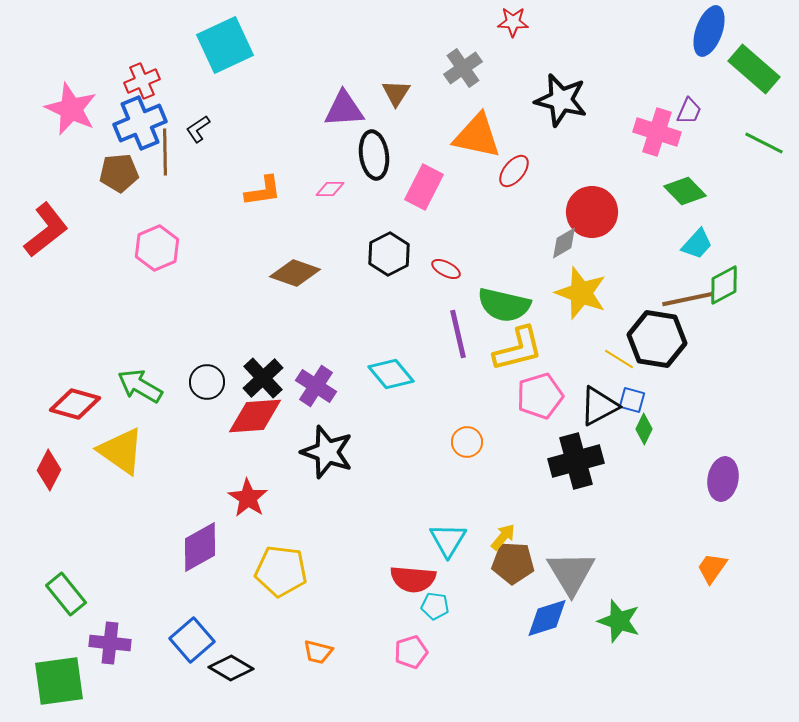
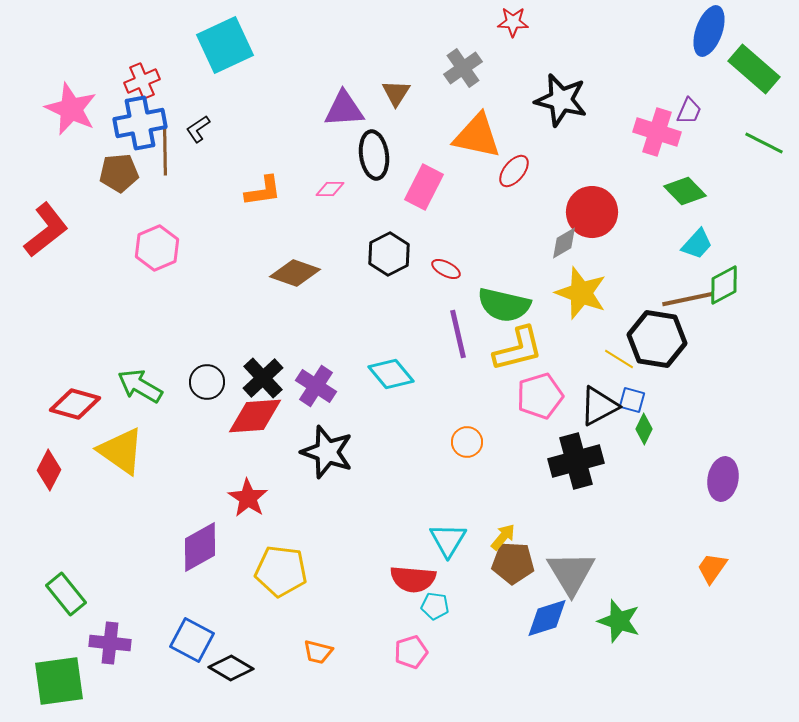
blue cross at (140, 123): rotated 12 degrees clockwise
blue square at (192, 640): rotated 21 degrees counterclockwise
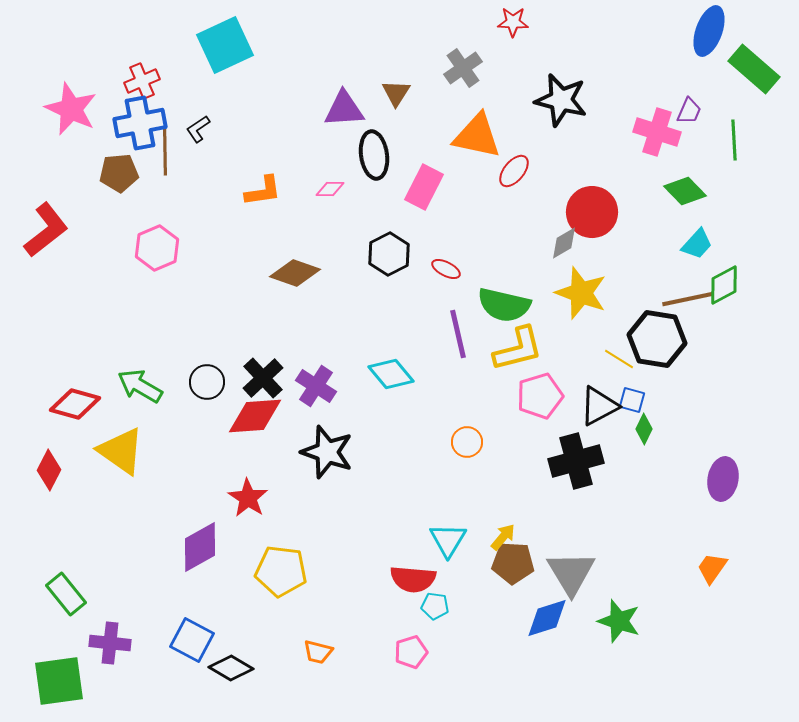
green line at (764, 143): moved 30 px left, 3 px up; rotated 60 degrees clockwise
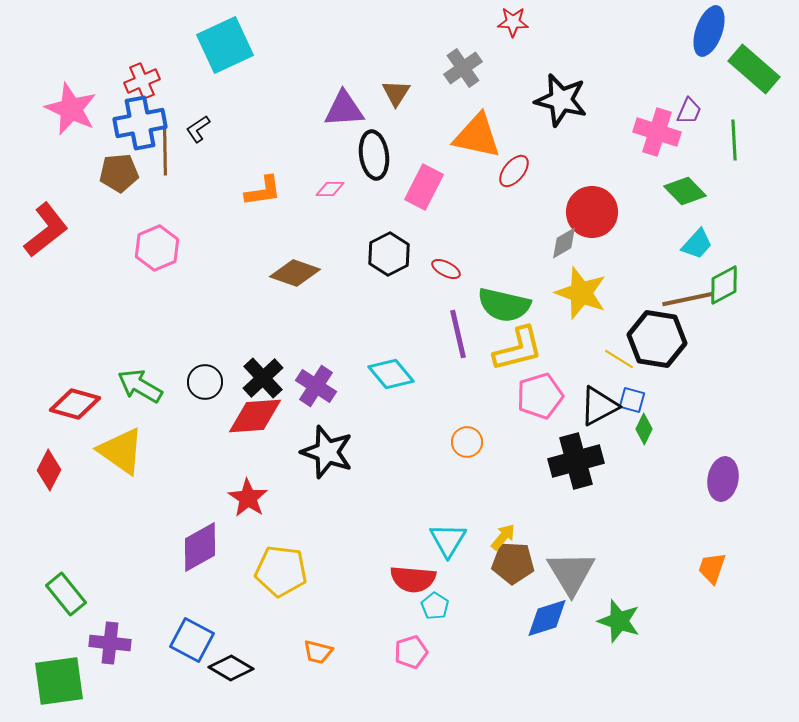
black circle at (207, 382): moved 2 px left
orange trapezoid at (712, 568): rotated 16 degrees counterclockwise
cyan pentagon at (435, 606): rotated 24 degrees clockwise
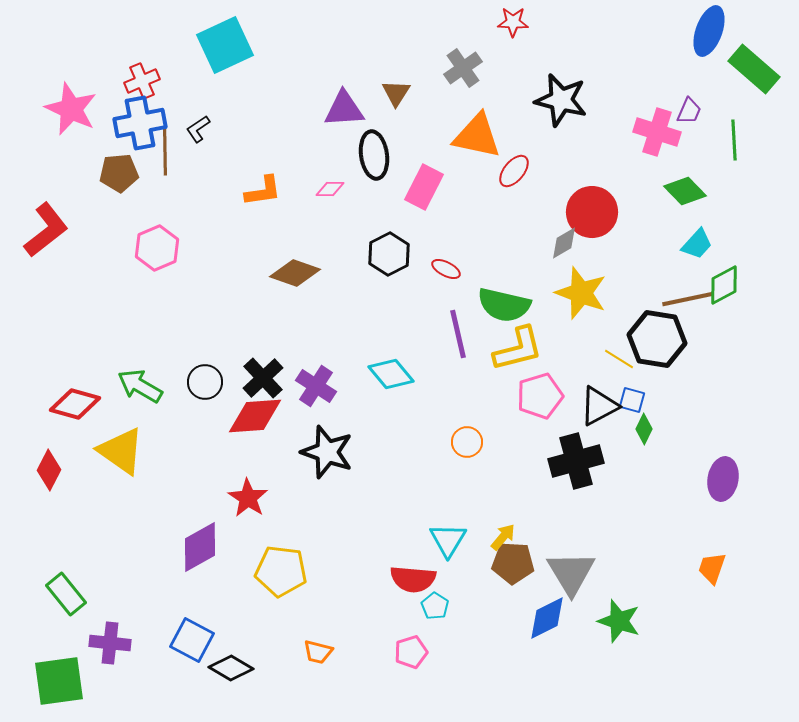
blue diamond at (547, 618): rotated 9 degrees counterclockwise
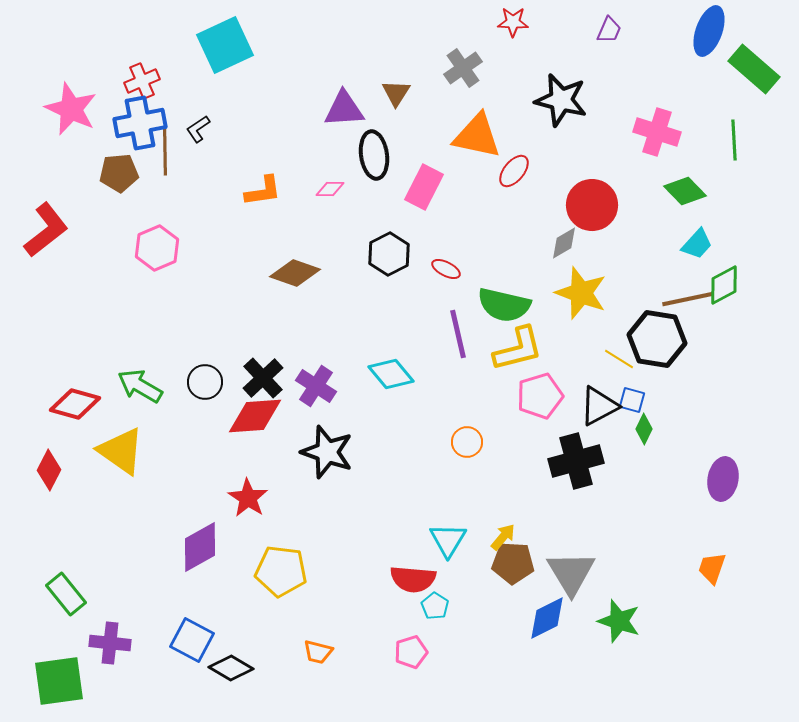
purple trapezoid at (689, 111): moved 80 px left, 81 px up
red circle at (592, 212): moved 7 px up
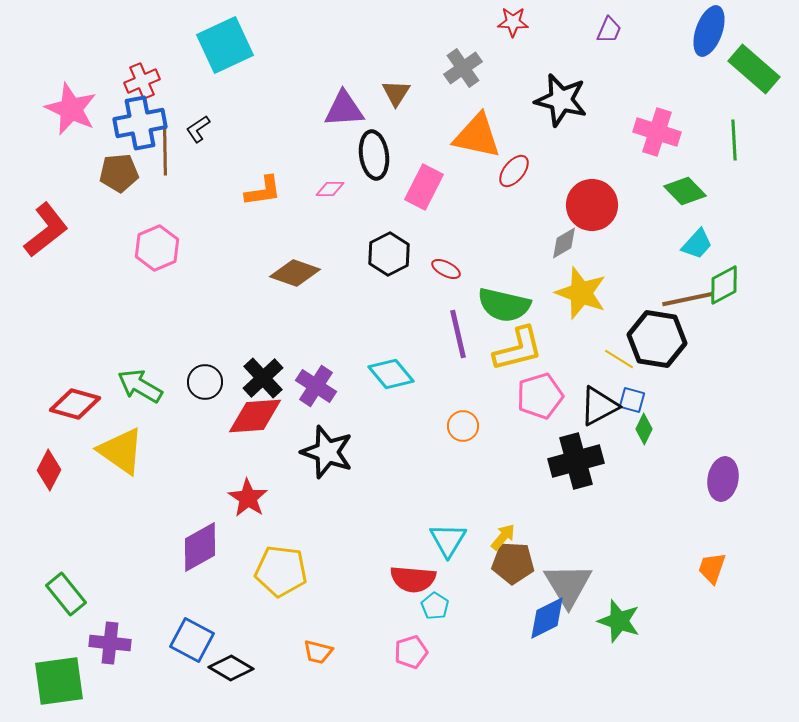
orange circle at (467, 442): moved 4 px left, 16 px up
gray triangle at (571, 573): moved 3 px left, 12 px down
